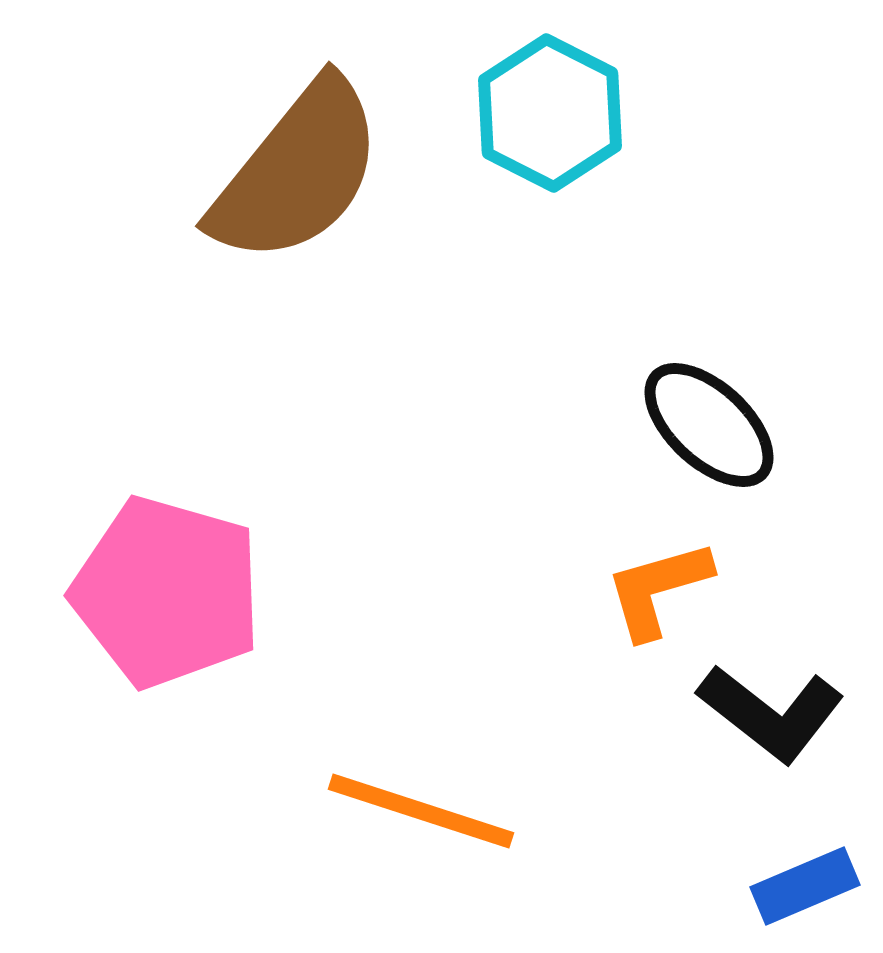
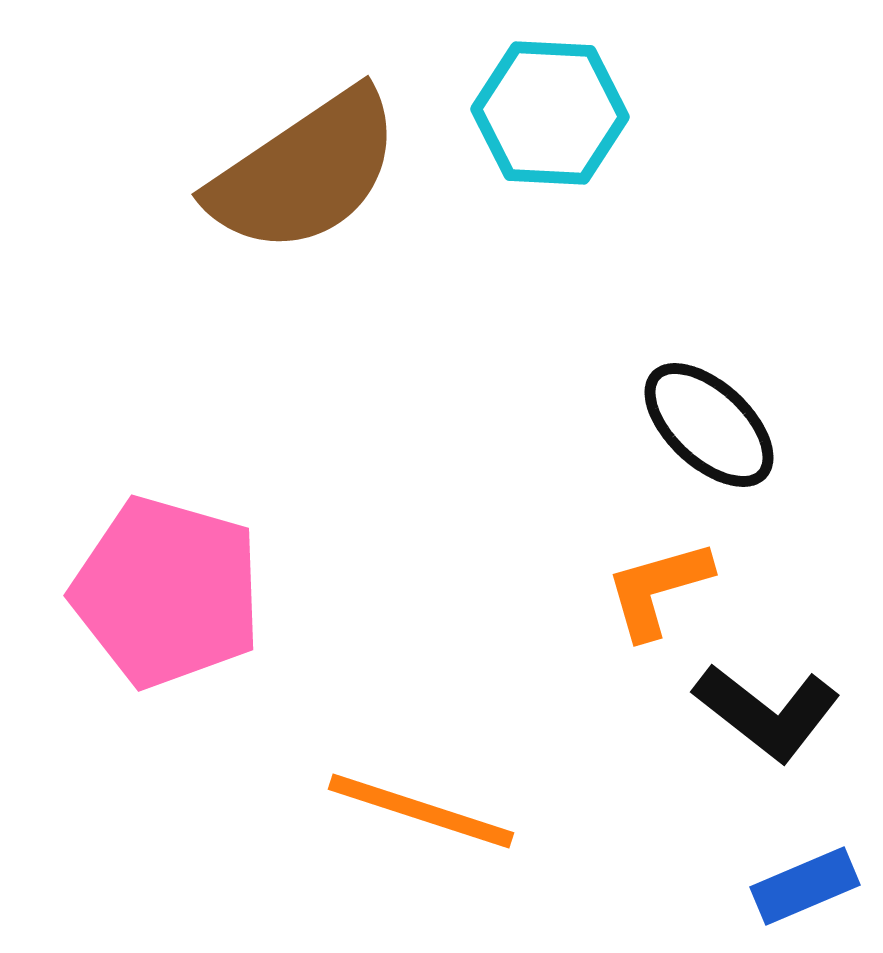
cyan hexagon: rotated 24 degrees counterclockwise
brown semicircle: moved 8 px right; rotated 17 degrees clockwise
black L-shape: moved 4 px left, 1 px up
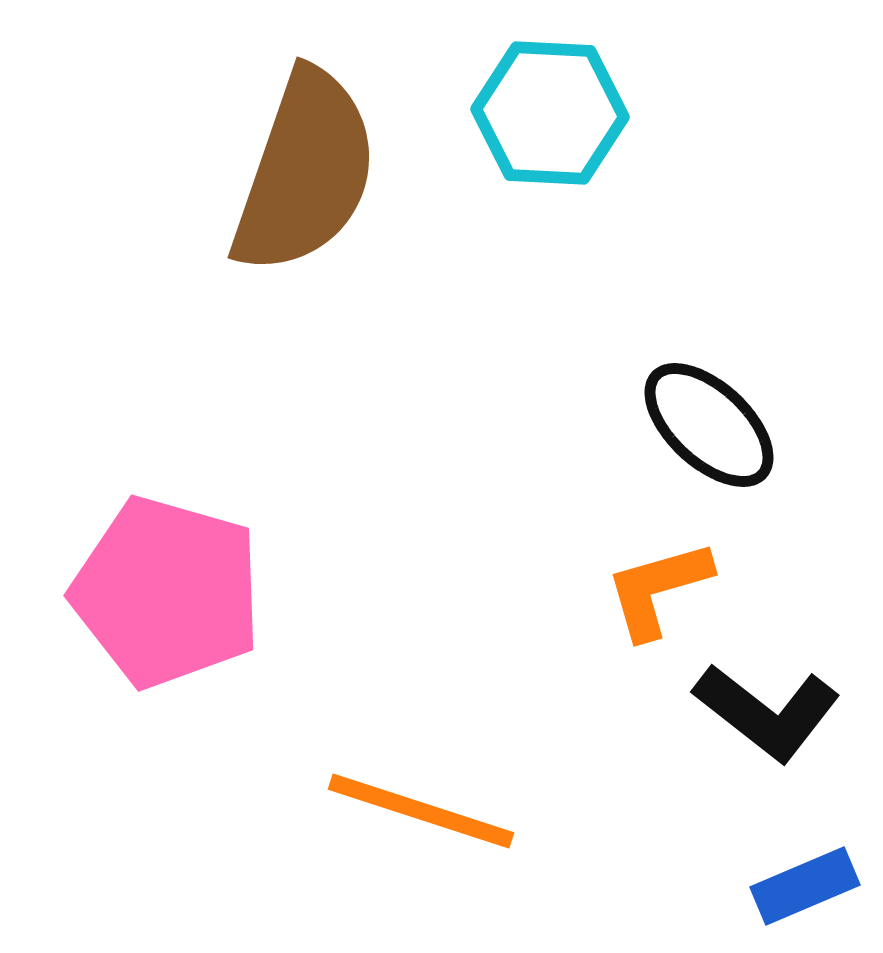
brown semicircle: rotated 37 degrees counterclockwise
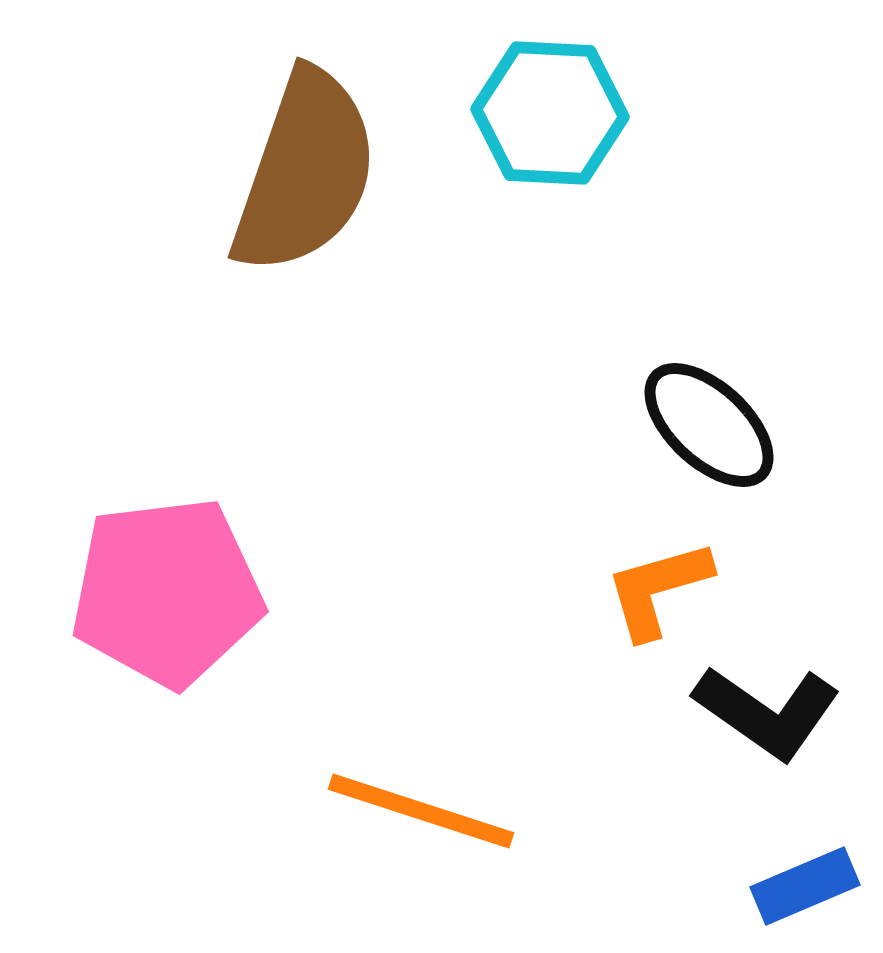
pink pentagon: rotated 23 degrees counterclockwise
black L-shape: rotated 3 degrees counterclockwise
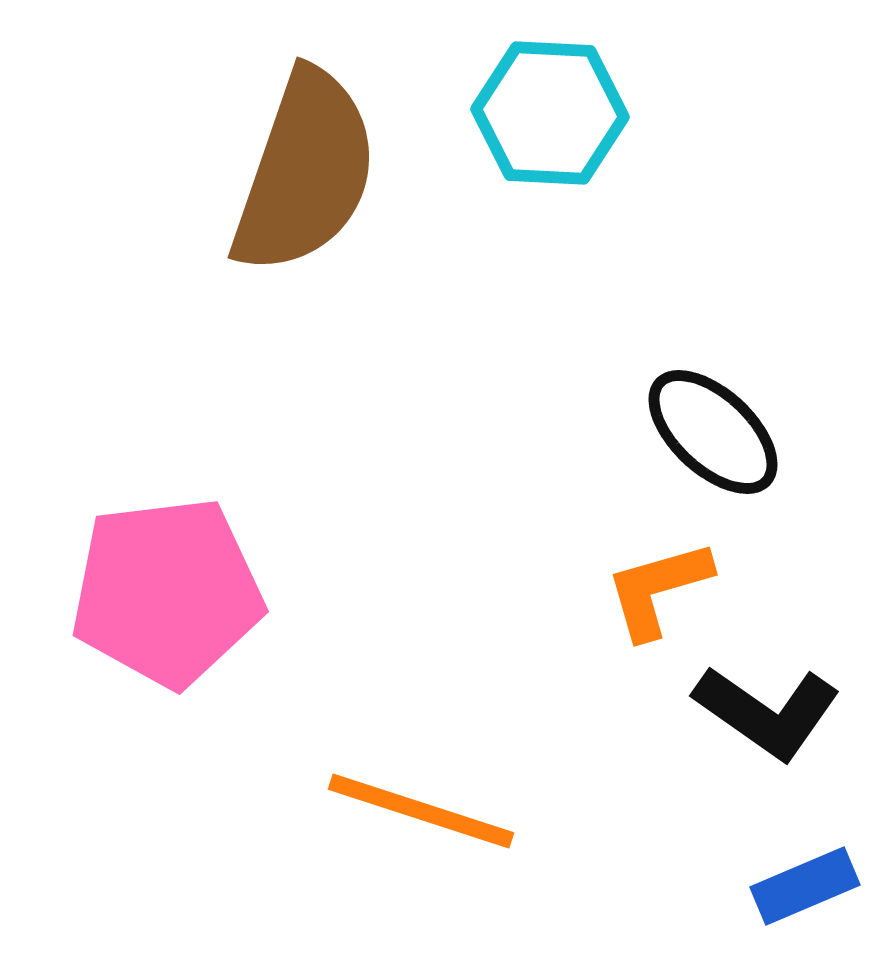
black ellipse: moved 4 px right, 7 px down
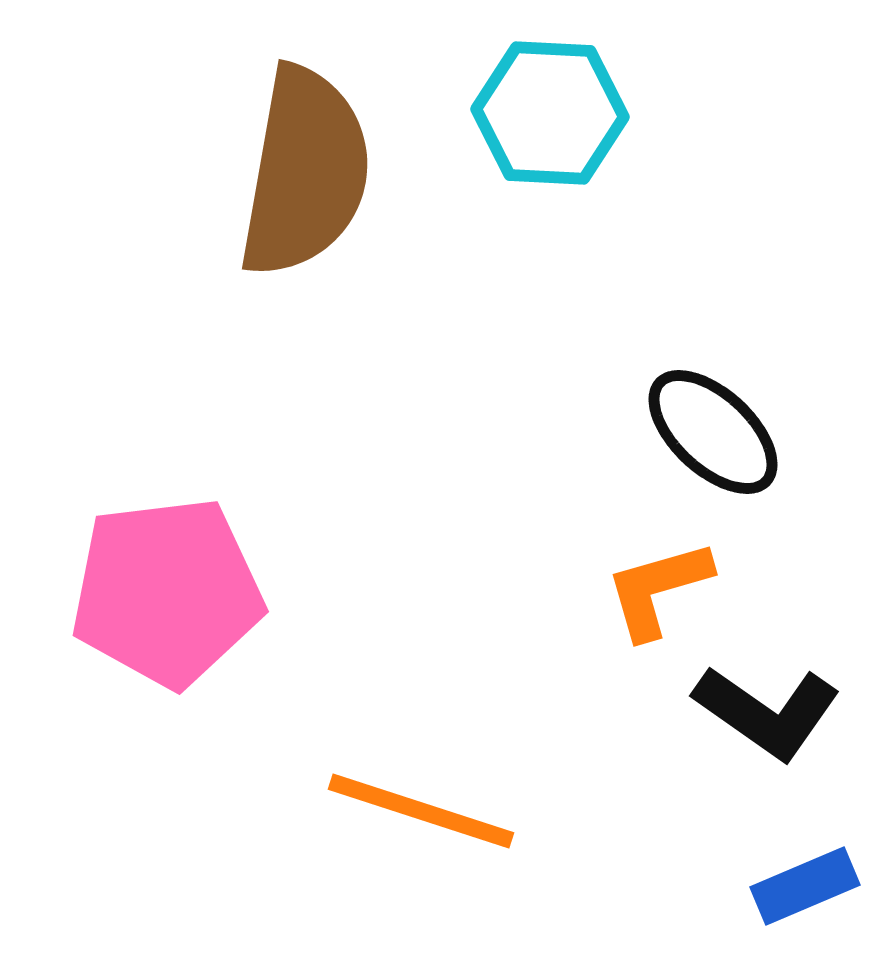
brown semicircle: rotated 9 degrees counterclockwise
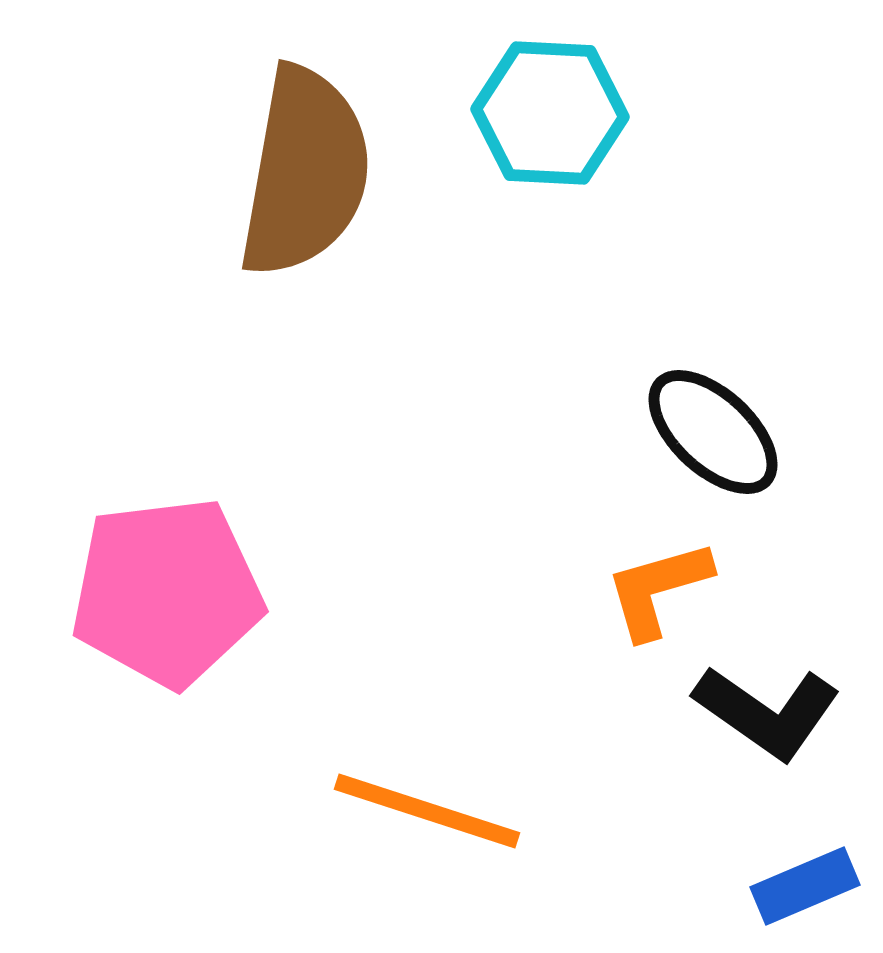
orange line: moved 6 px right
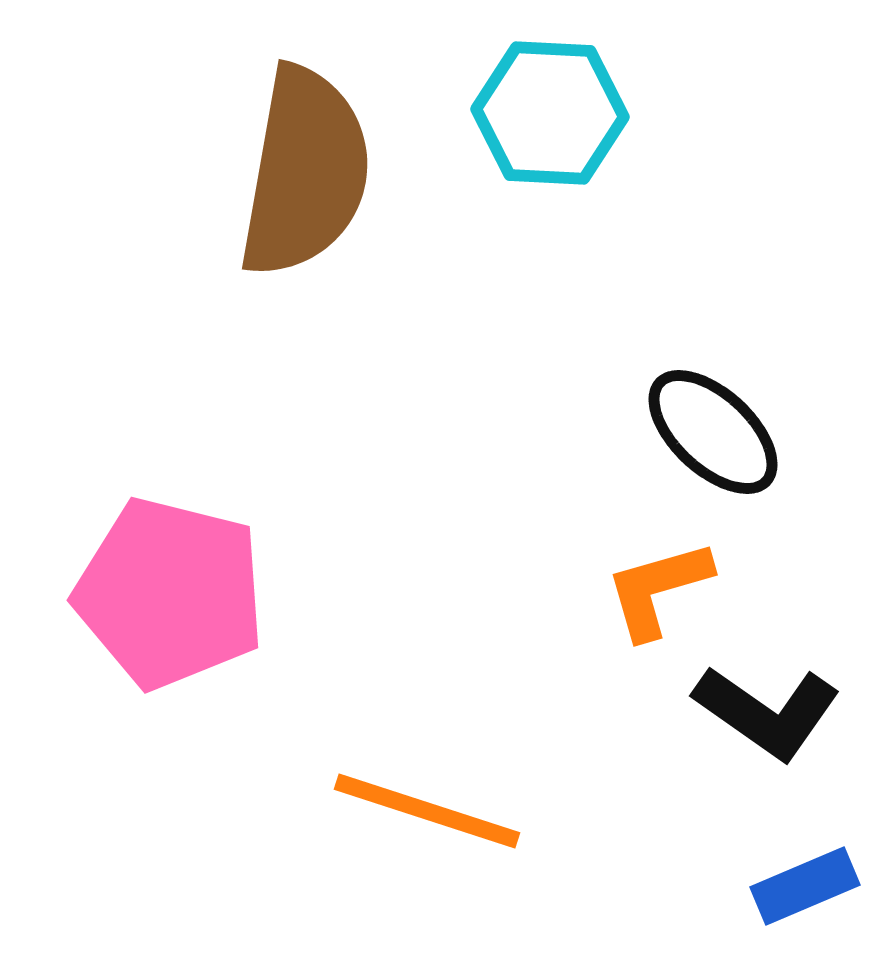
pink pentagon: moved 3 px right, 1 px down; rotated 21 degrees clockwise
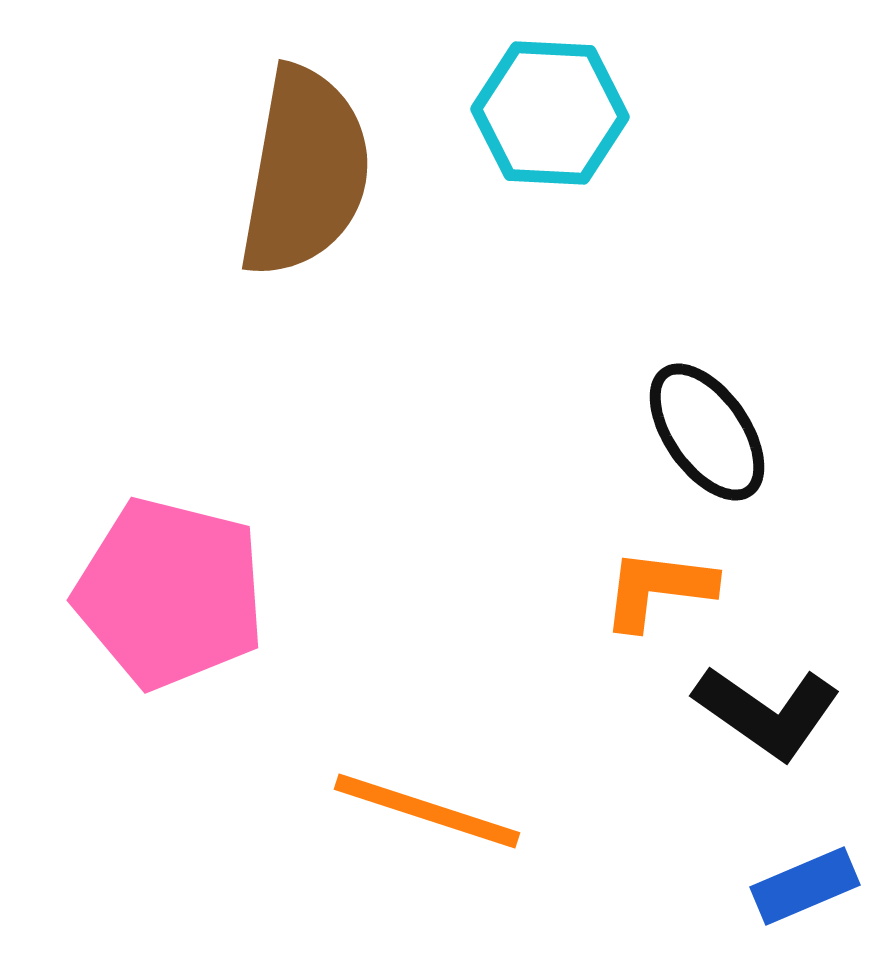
black ellipse: moved 6 px left; rotated 12 degrees clockwise
orange L-shape: rotated 23 degrees clockwise
